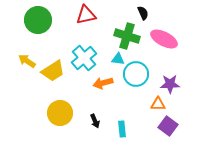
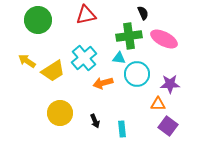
green cross: moved 2 px right; rotated 25 degrees counterclockwise
cyan triangle: moved 1 px right, 1 px up
cyan circle: moved 1 px right
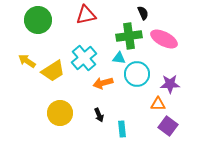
black arrow: moved 4 px right, 6 px up
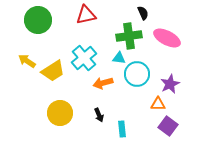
pink ellipse: moved 3 px right, 1 px up
purple star: rotated 24 degrees counterclockwise
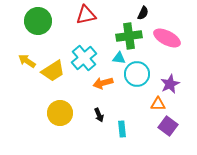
black semicircle: rotated 48 degrees clockwise
green circle: moved 1 px down
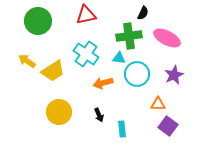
cyan cross: moved 2 px right, 4 px up; rotated 15 degrees counterclockwise
purple star: moved 4 px right, 9 px up
yellow circle: moved 1 px left, 1 px up
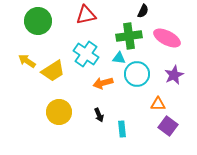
black semicircle: moved 2 px up
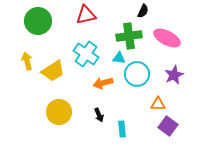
yellow arrow: rotated 42 degrees clockwise
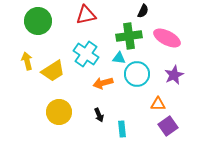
purple square: rotated 18 degrees clockwise
